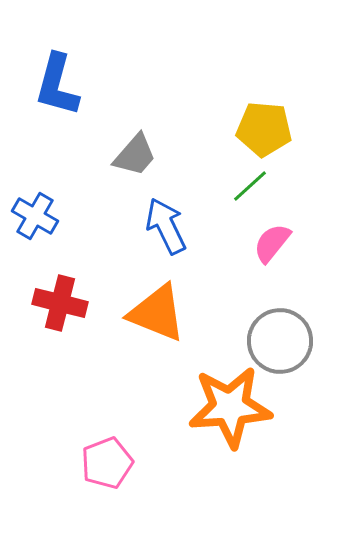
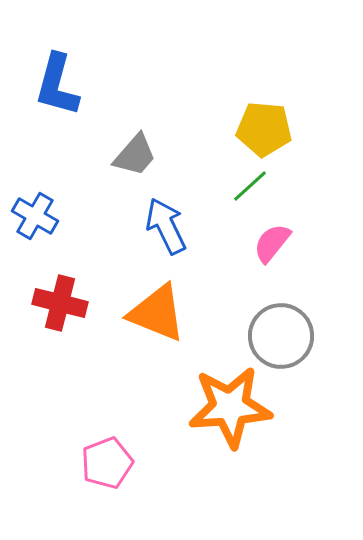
gray circle: moved 1 px right, 5 px up
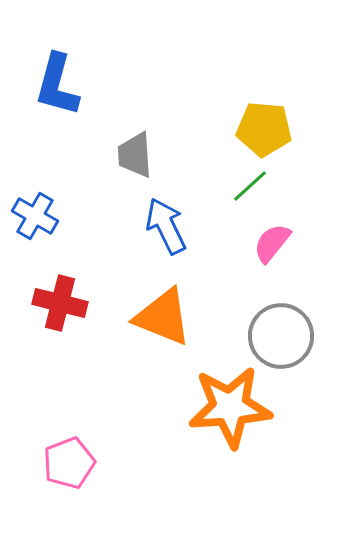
gray trapezoid: rotated 135 degrees clockwise
orange triangle: moved 6 px right, 4 px down
pink pentagon: moved 38 px left
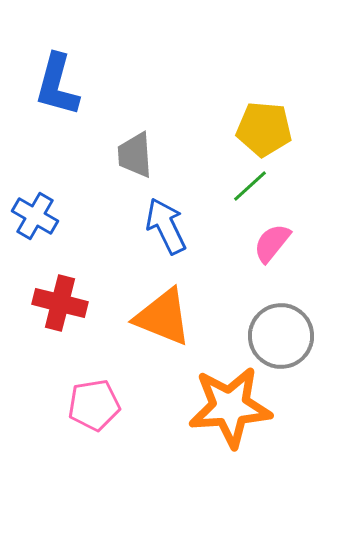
pink pentagon: moved 25 px right, 58 px up; rotated 12 degrees clockwise
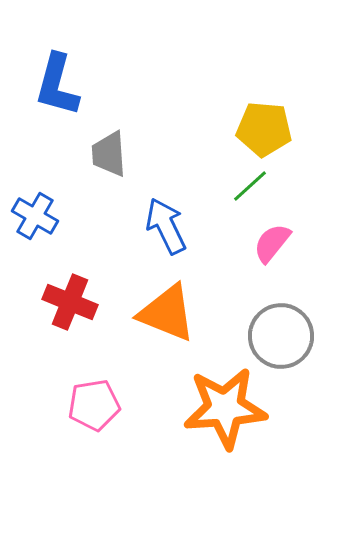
gray trapezoid: moved 26 px left, 1 px up
red cross: moved 10 px right, 1 px up; rotated 8 degrees clockwise
orange triangle: moved 4 px right, 4 px up
orange star: moved 5 px left, 1 px down
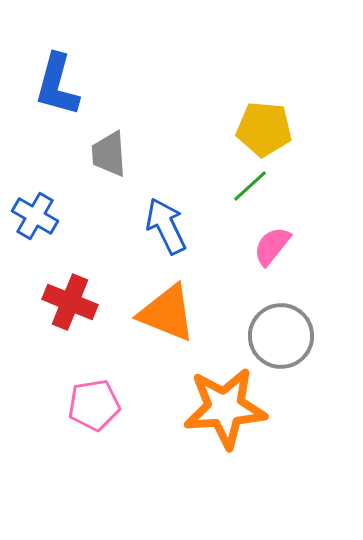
pink semicircle: moved 3 px down
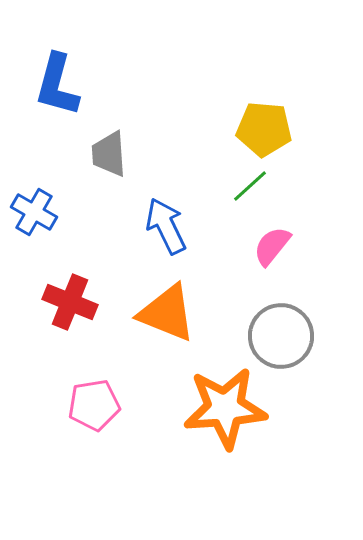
blue cross: moved 1 px left, 4 px up
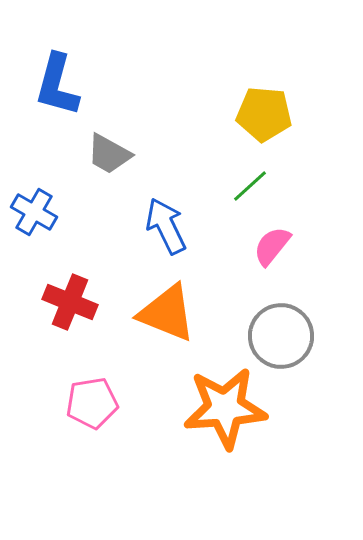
yellow pentagon: moved 15 px up
gray trapezoid: rotated 57 degrees counterclockwise
pink pentagon: moved 2 px left, 2 px up
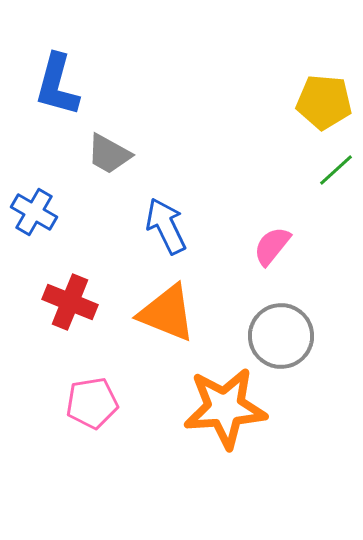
yellow pentagon: moved 60 px right, 12 px up
green line: moved 86 px right, 16 px up
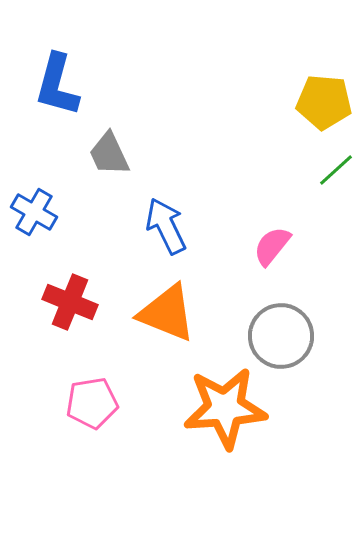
gray trapezoid: rotated 36 degrees clockwise
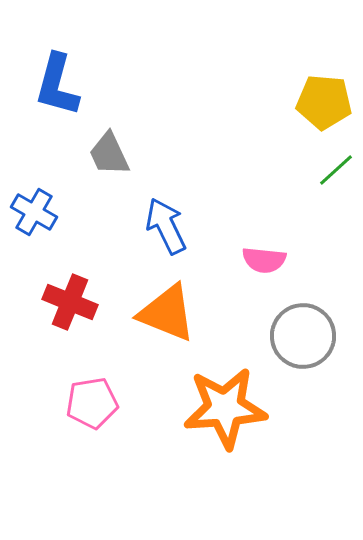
pink semicircle: moved 8 px left, 14 px down; rotated 123 degrees counterclockwise
gray circle: moved 22 px right
